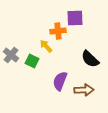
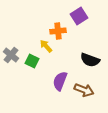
purple square: moved 4 px right, 2 px up; rotated 30 degrees counterclockwise
black semicircle: moved 1 px down; rotated 24 degrees counterclockwise
brown arrow: rotated 24 degrees clockwise
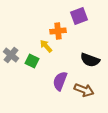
purple square: rotated 12 degrees clockwise
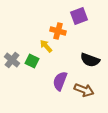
orange cross: rotated 21 degrees clockwise
gray cross: moved 1 px right, 5 px down
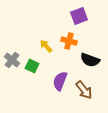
orange cross: moved 11 px right, 10 px down
green square: moved 5 px down
brown arrow: rotated 30 degrees clockwise
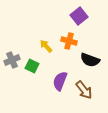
purple square: rotated 18 degrees counterclockwise
gray cross: rotated 28 degrees clockwise
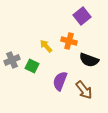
purple square: moved 3 px right
black semicircle: moved 1 px left
